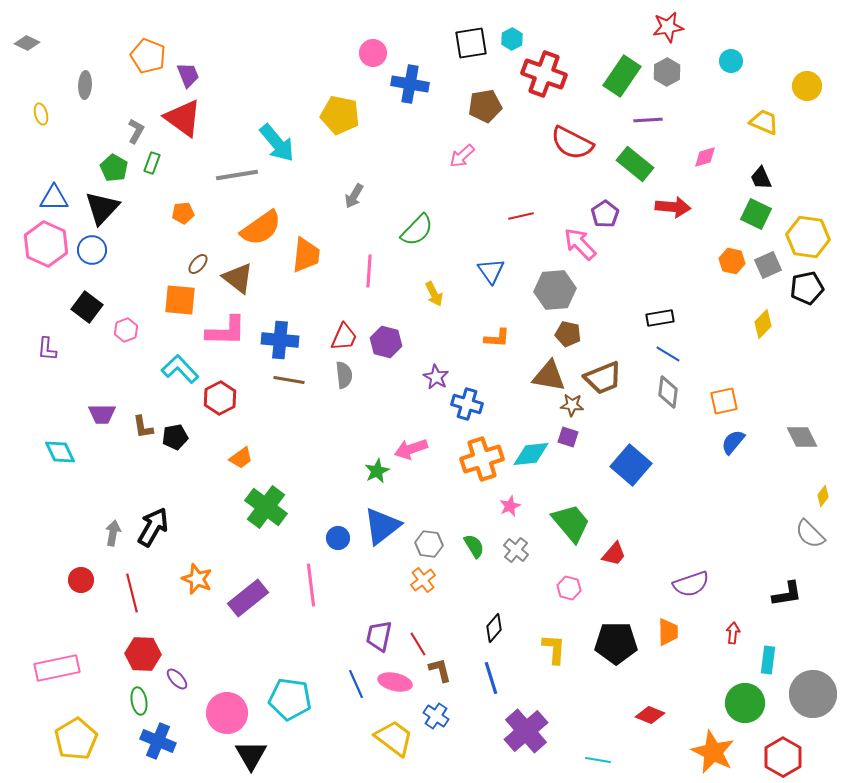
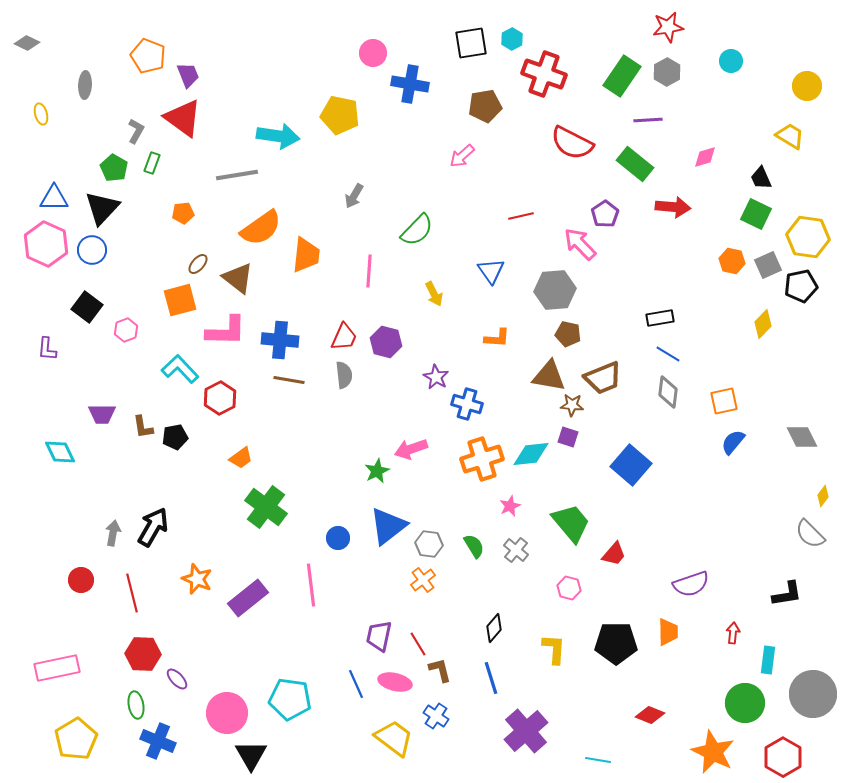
yellow trapezoid at (764, 122): moved 26 px right, 14 px down; rotated 8 degrees clockwise
cyan arrow at (277, 143): moved 1 px right, 7 px up; rotated 42 degrees counterclockwise
black pentagon at (807, 288): moved 6 px left, 2 px up
orange square at (180, 300): rotated 20 degrees counterclockwise
blue triangle at (382, 526): moved 6 px right
green ellipse at (139, 701): moved 3 px left, 4 px down
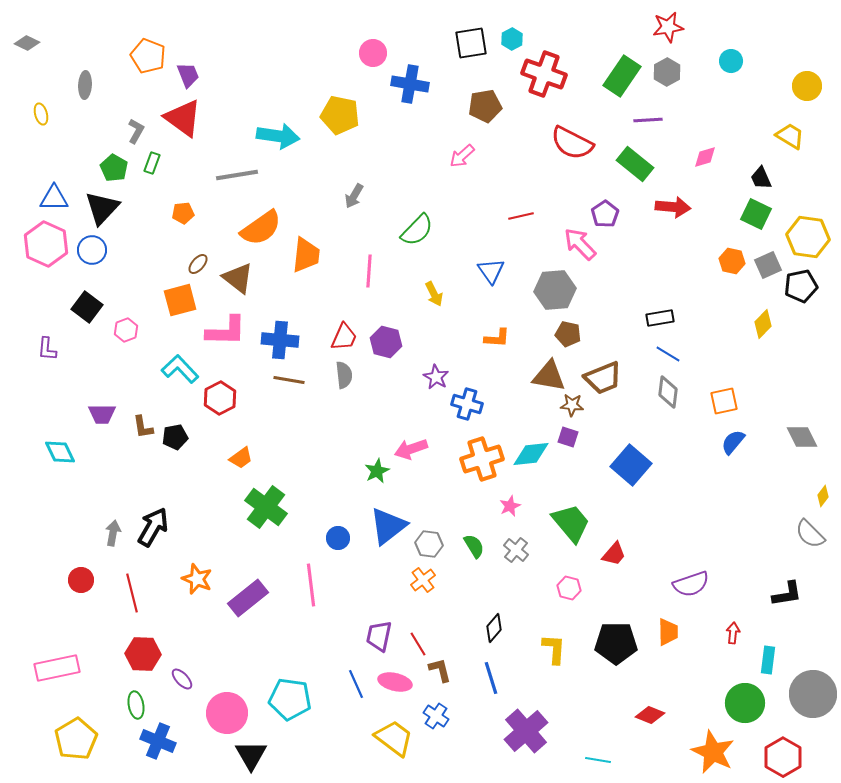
purple ellipse at (177, 679): moved 5 px right
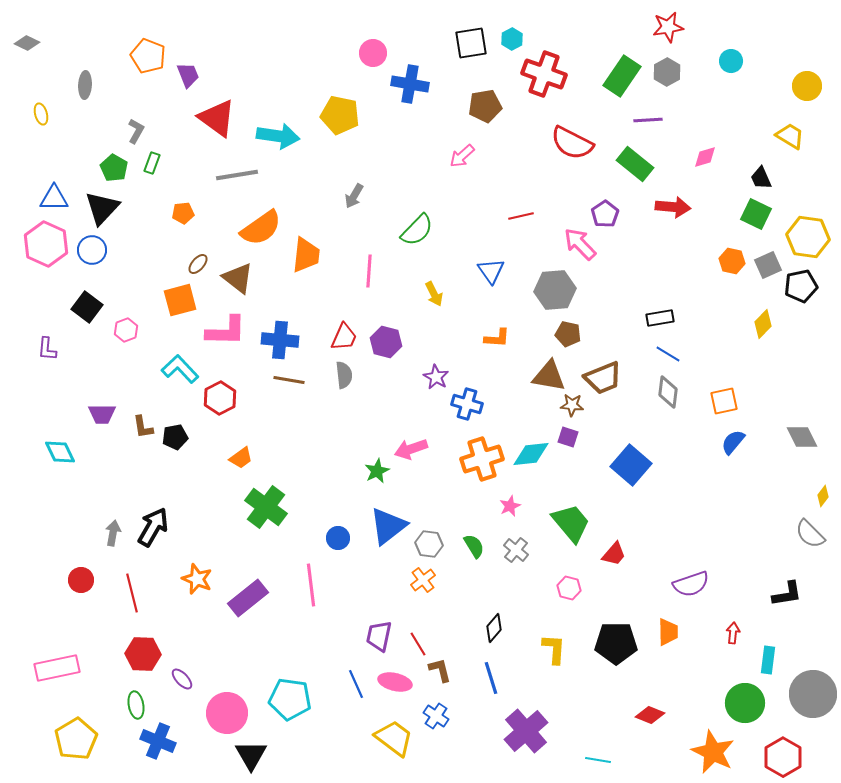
red triangle at (183, 118): moved 34 px right
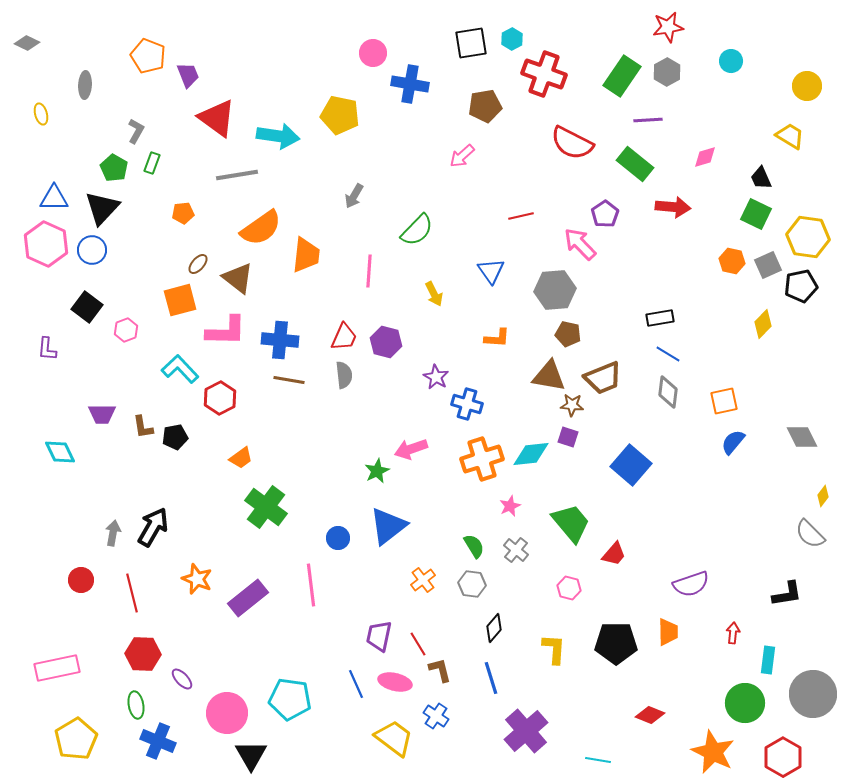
gray hexagon at (429, 544): moved 43 px right, 40 px down
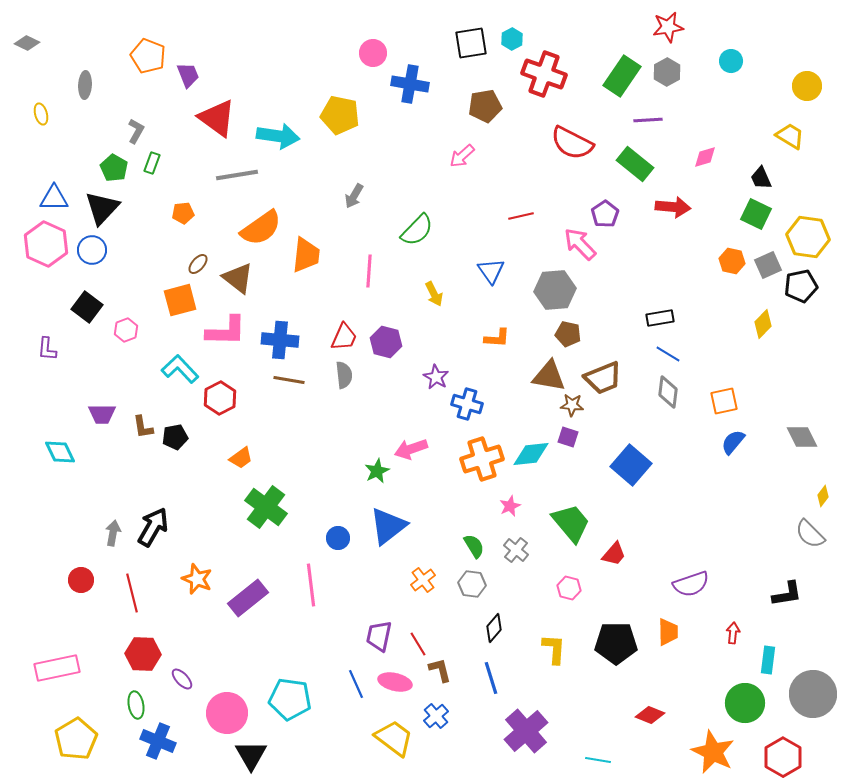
blue cross at (436, 716): rotated 15 degrees clockwise
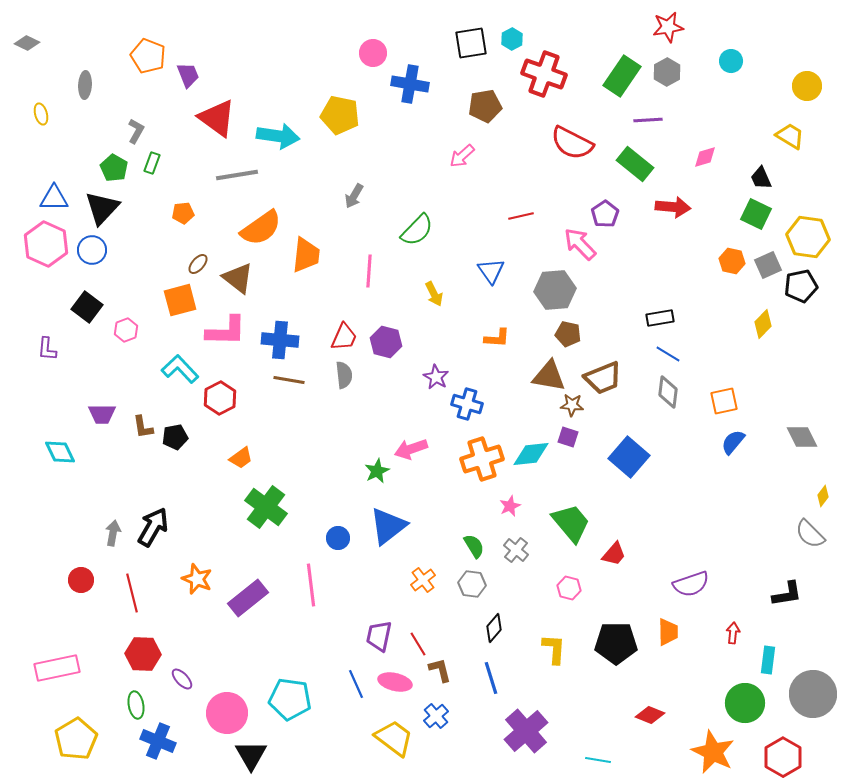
blue square at (631, 465): moved 2 px left, 8 px up
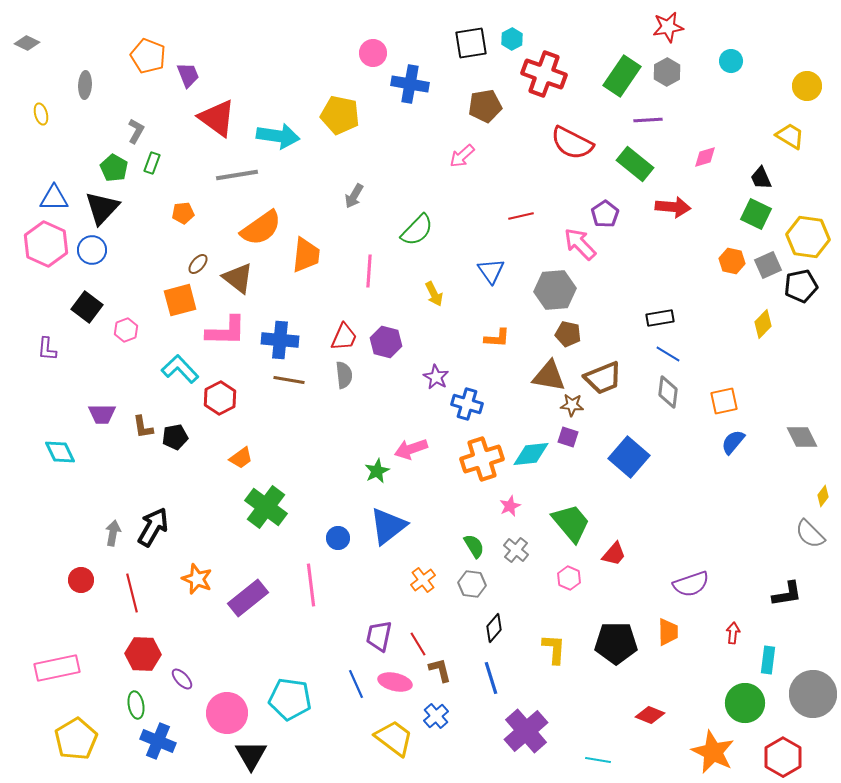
pink hexagon at (569, 588): moved 10 px up; rotated 10 degrees clockwise
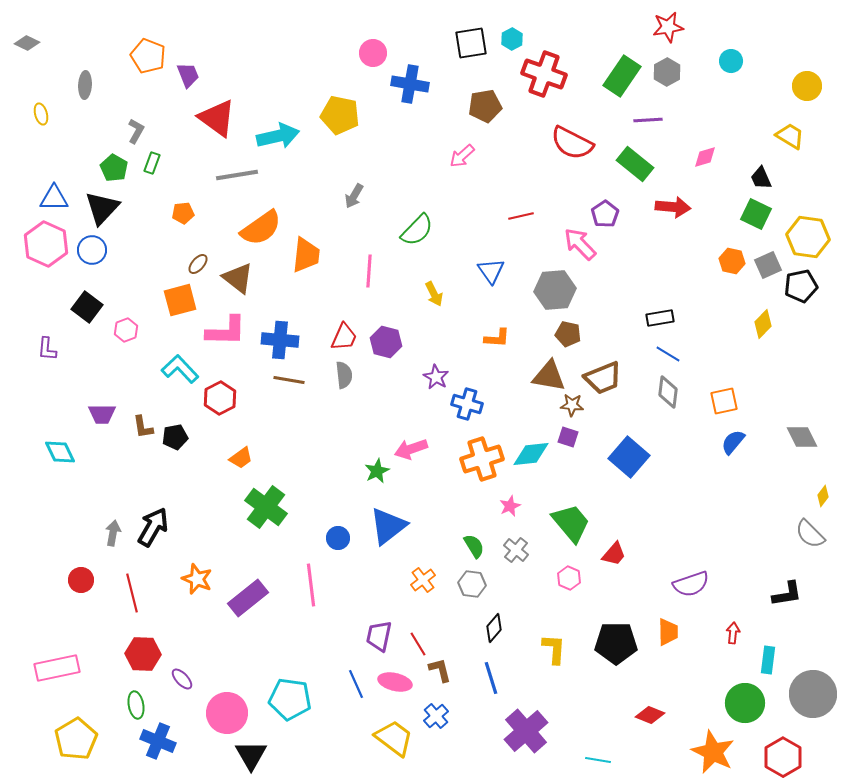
cyan arrow at (278, 136): rotated 21 degrees counterclockwise
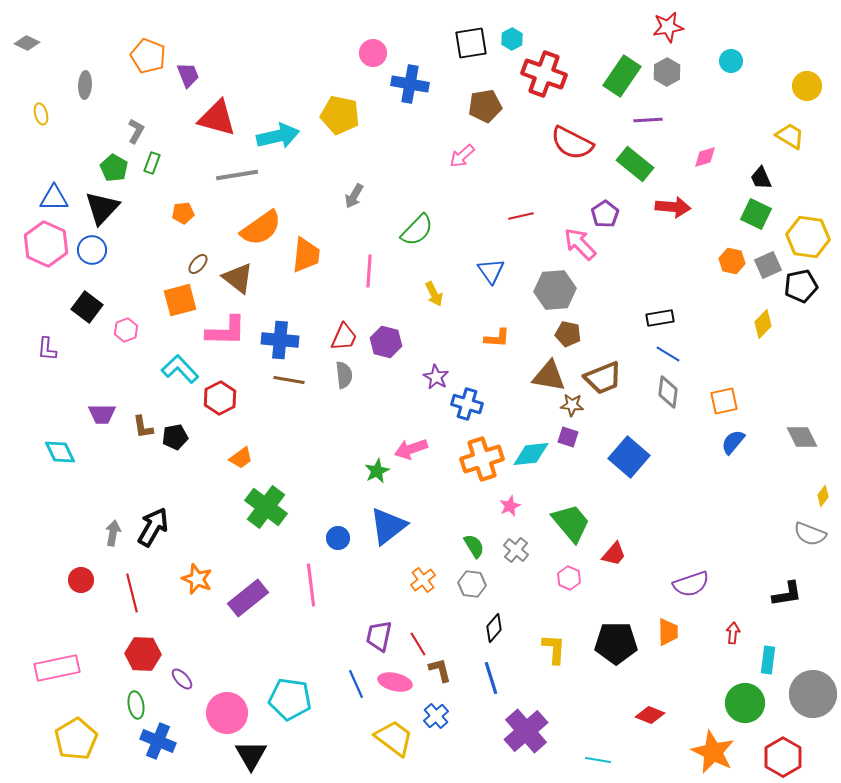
red triangle at (217, 118): rotated 21 degrees counterclockwise
gray semicircle at (810, 534): rotated 24 degrees counterclockwise
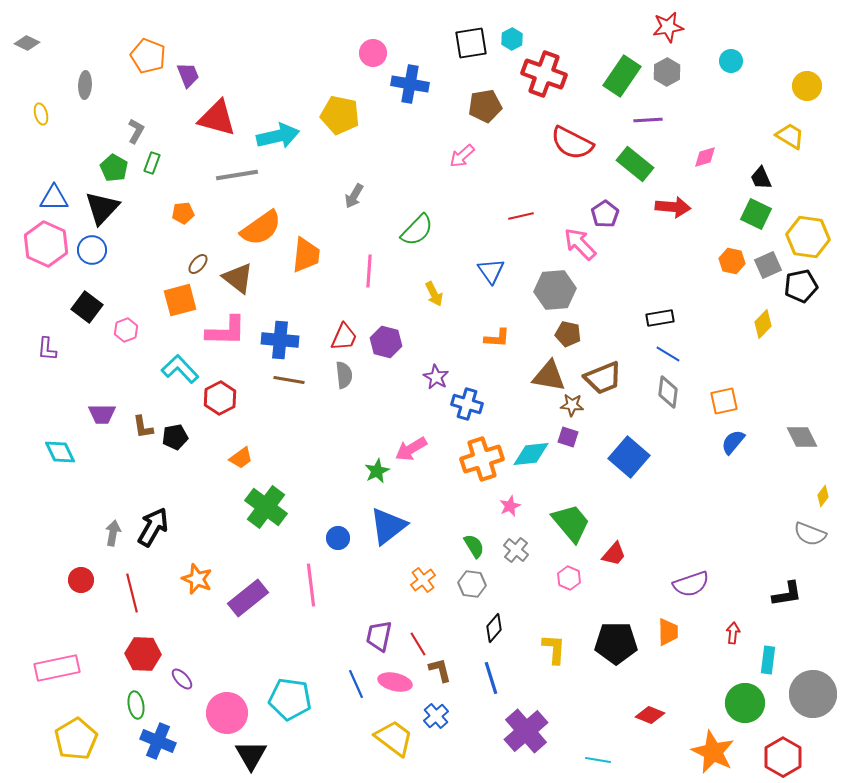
pink arrow at (411, 449): rotated 12 degrees counterclockwise
